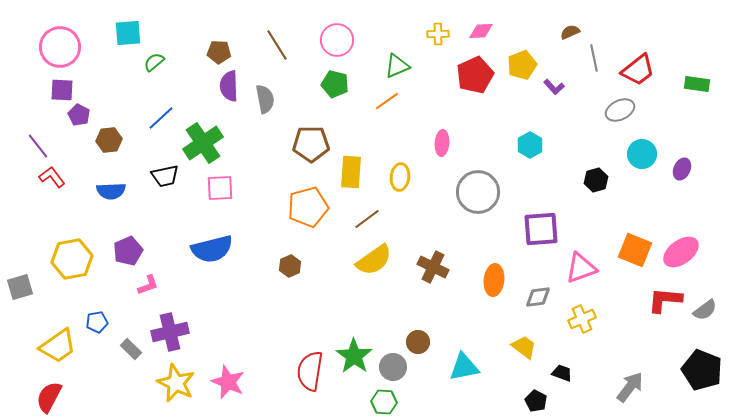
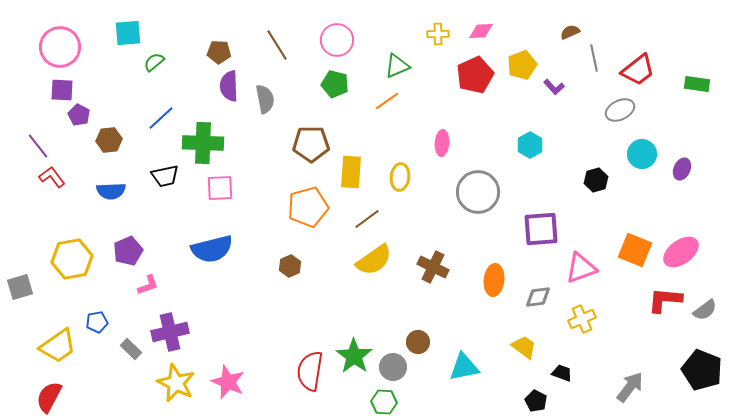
green cross at (203, 143): rotated 36 degrees clockwise
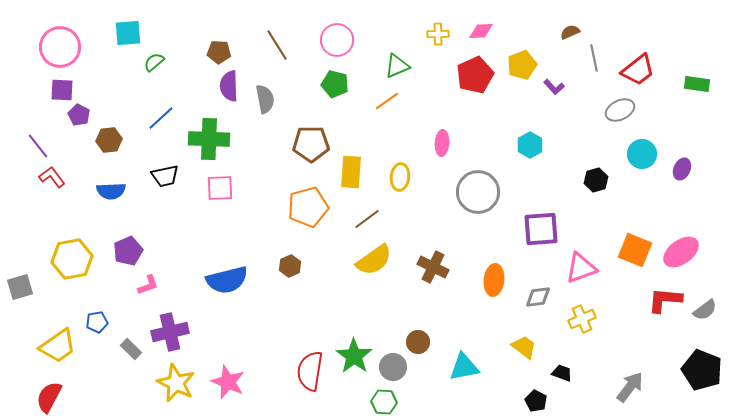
green cross at (203, 143): moved 6 px right, 4 px up
blue semicircle at (212, 249): moved 15 px right, 31 px down
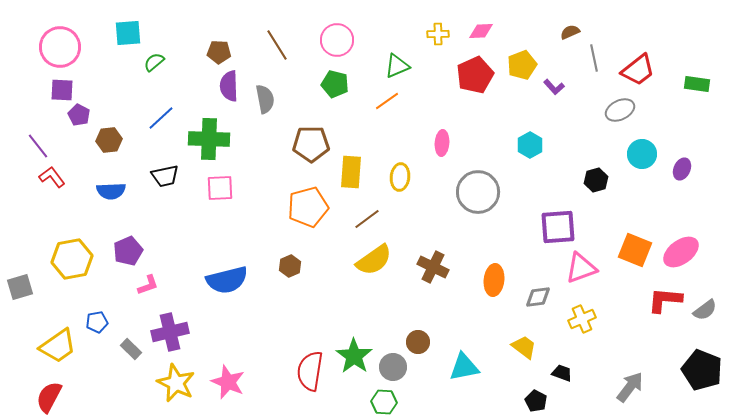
purple square at (541, 229): moved 17 px right, 2 px up
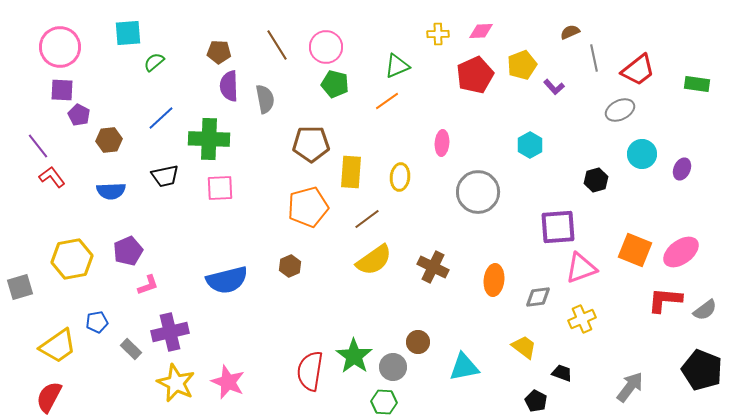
pink circle at (337, 40): moved 11 px left, 7 px down
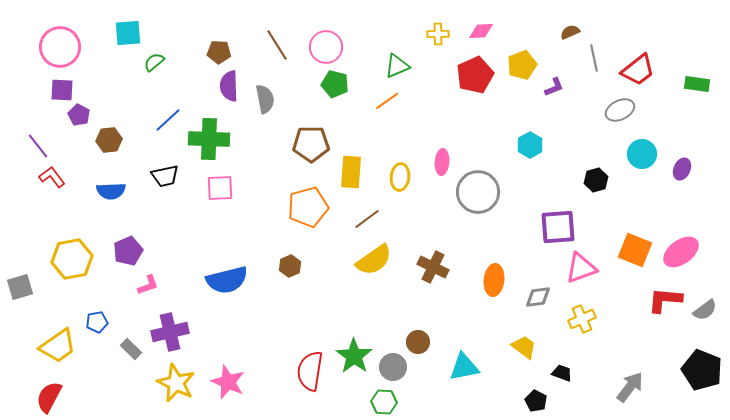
purple L-shape at (554, 87): rotated 70 degrees counterclockwise
blue line at (161, 118): moved 7 px right, 2 px down
pink ellipse at (442, 143): moved 19 px down
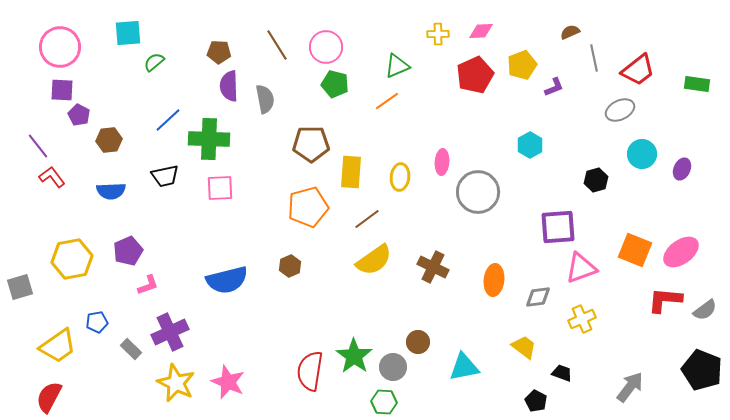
purple cross at (170, 332): rotated 12 degrees counterclockwise
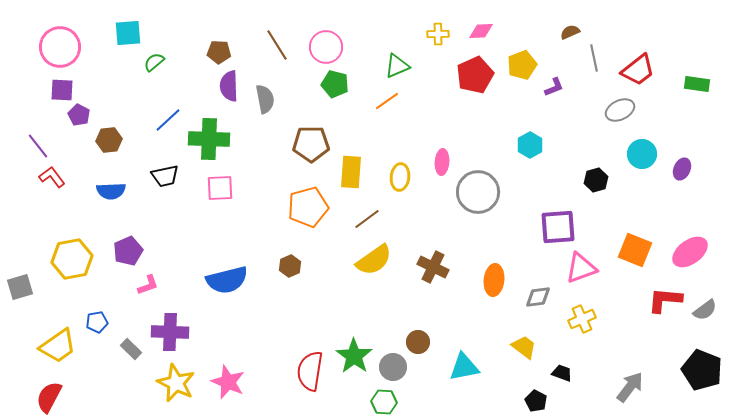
pink ellipse at (681, 252): moved 9 px right
purple cross at (170, 332): rotated 27 degrees clockwise
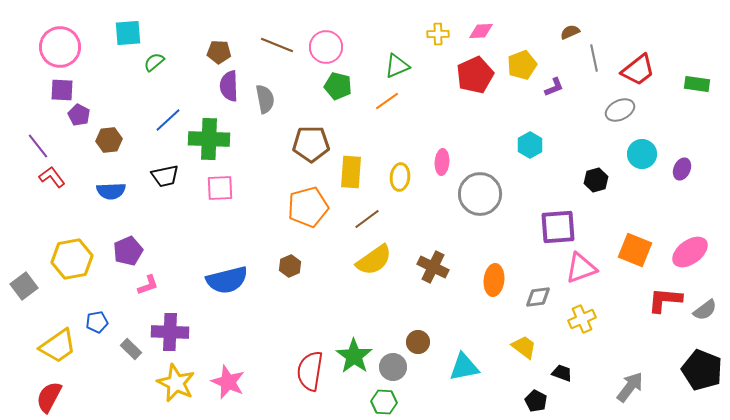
brown line at (277, 45): rotated 36 degrees counterclockwise
green pentagon at (335, 84): moved 3 px right, 2 px down
gray circle at (478, 192): moved 2 px right, 2 px down
gray square at (20, 287): moved 4 px right, 1 px up; rotated 20 degrees counterclockwise
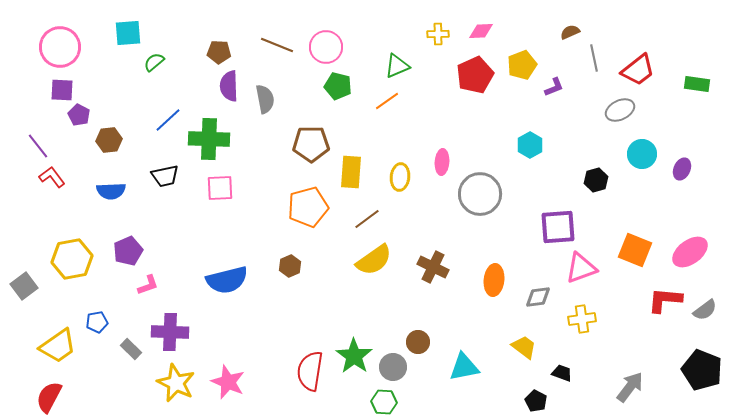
yellow cross at (582, 319): rotated 16 degrees clockwise
